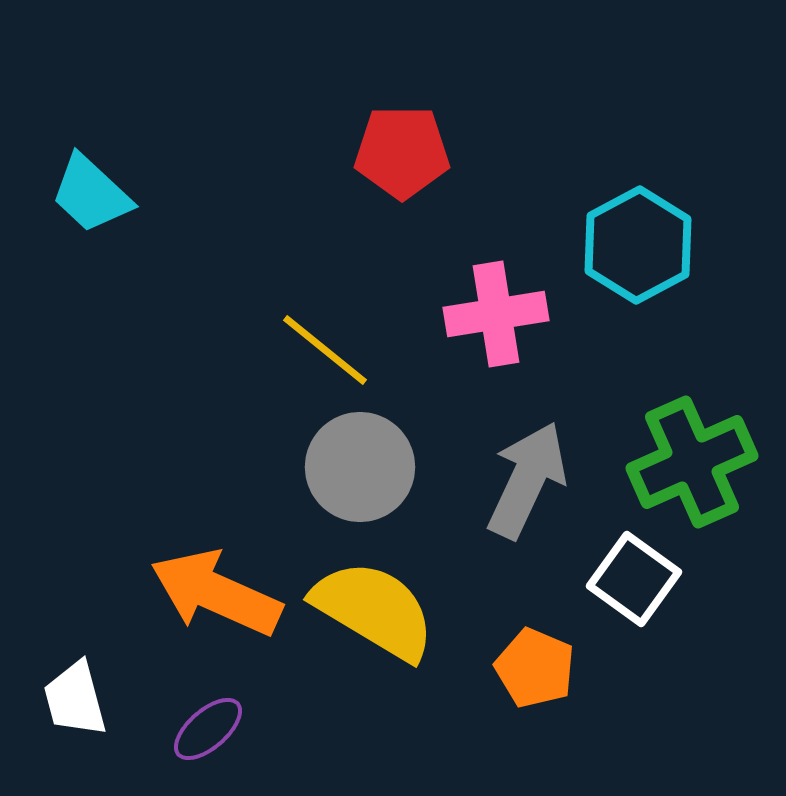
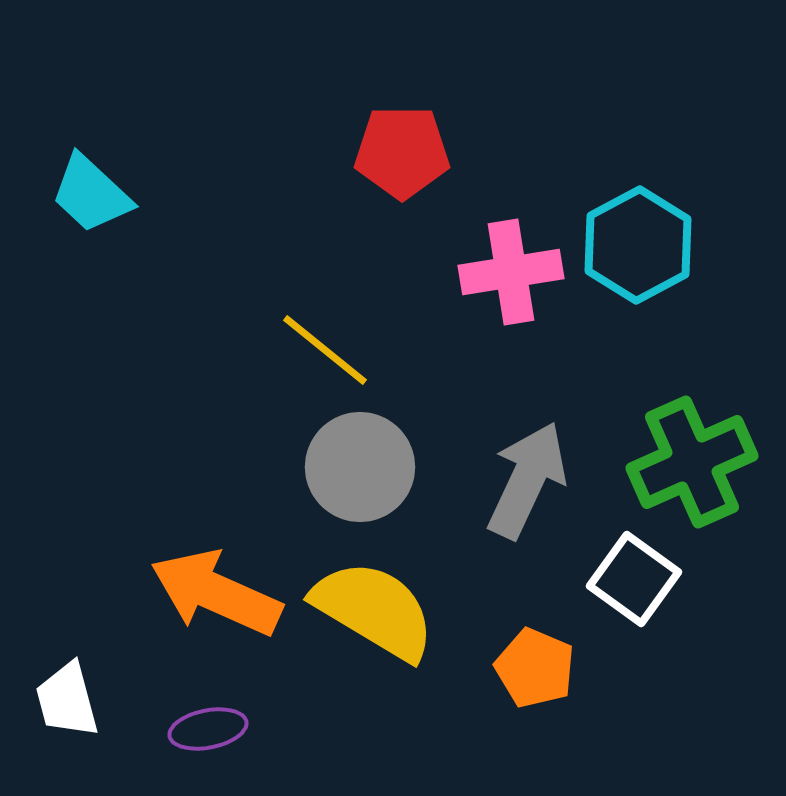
pink cross: moved 15 px right, 42 px up
white trapezoid: moved 8 px left, 1 px down
purple ellipse: rotated 30 degrees clockwise
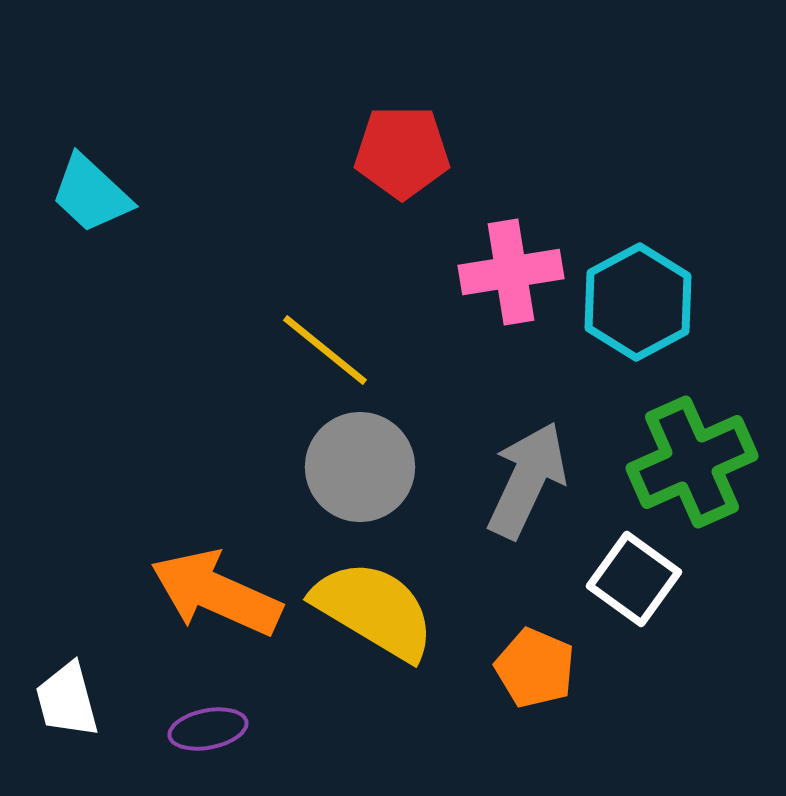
cyan hexagon: moved 57 px down
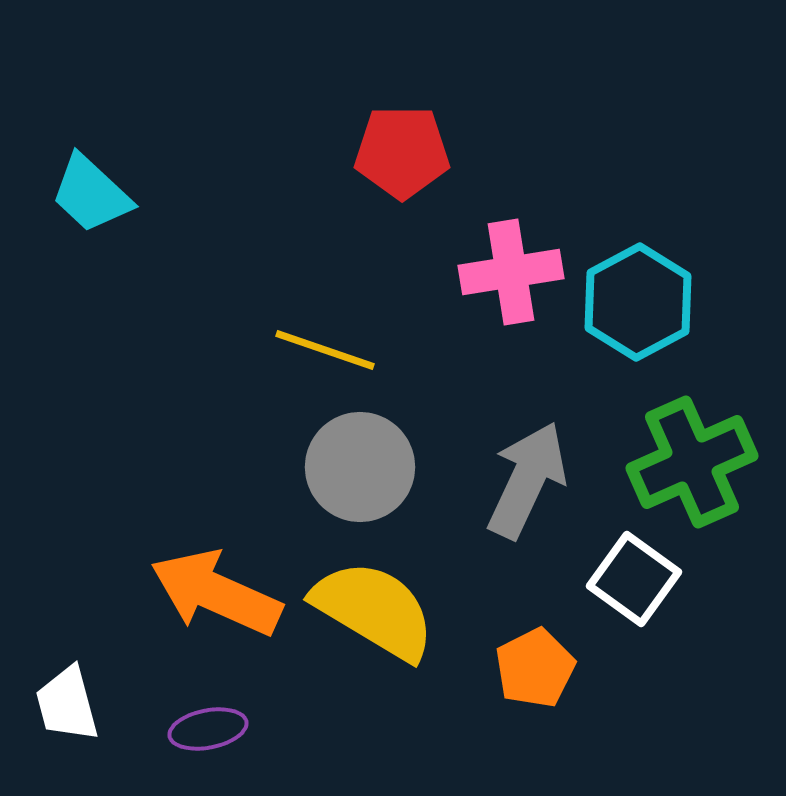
yellow line: rotated 20 degrees counterclockwise
orange pentagon: rotated 22 degrees clockwise
white trapezoid: moved 4 px down
